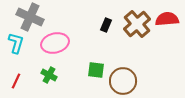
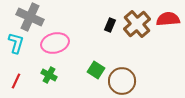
red semicircle: moved 1 px right
black rectangle: moved 4 px right
green square: rotated 24 degrees clockwise
brown circle: moved 1 px left
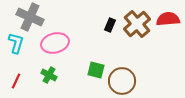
green square: rotated 18 degrees counterclockwise
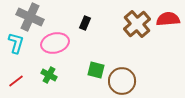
black rectangle: moved 25 px left, 2 px up
red line: rotated 28 degrees clockwise
